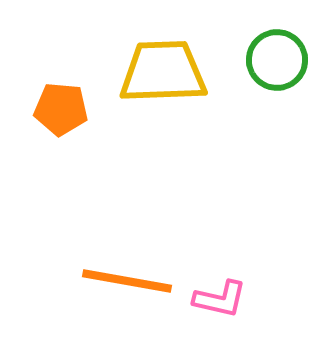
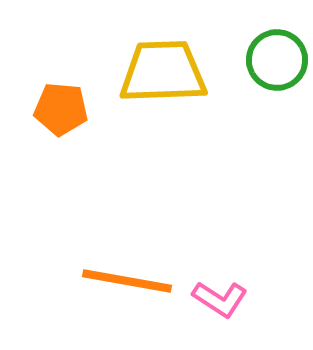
pink L-shape: rotated 20 degrees clockwise
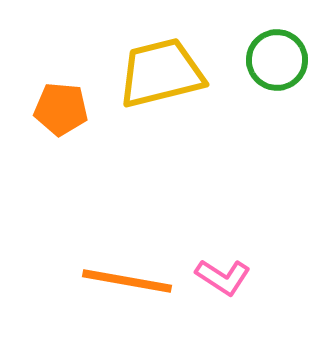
yellow trapezoid: moved 2 px left, 1 px down; rotated 12 degrees counterclockwise
pink L-shape: moved 3 px right, 22 px up
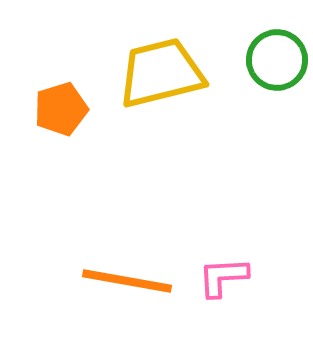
orange pentagon: rotated 22 degrees counterclockwise
pink L-shape: rotated 144 degrees clockwise
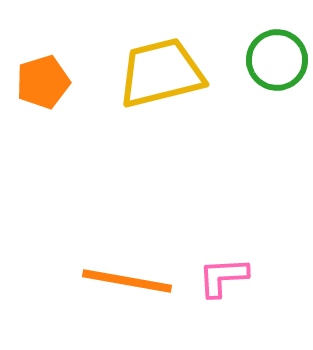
orange pentagon: moved 18 px left, 27 px up
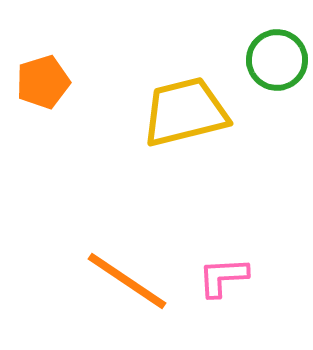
yellow trapezoid: moved 24 px right, 39 px down
orange line: rotated 24 degrees clockwise
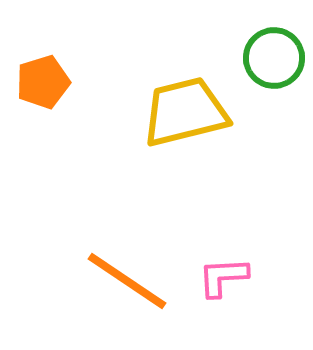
green circle: moved 3 px left, 2 px up
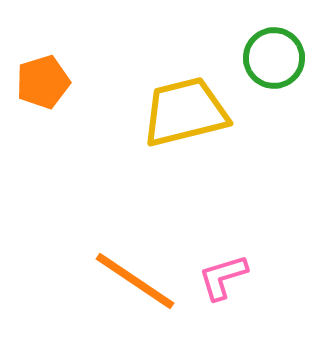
pink L-shape: rotated 14 degrees counterclockwise
orange line: moved 8 px right
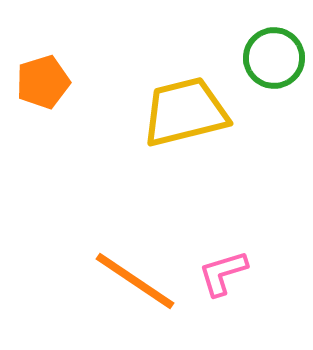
pink L-shape: moved 4 px up
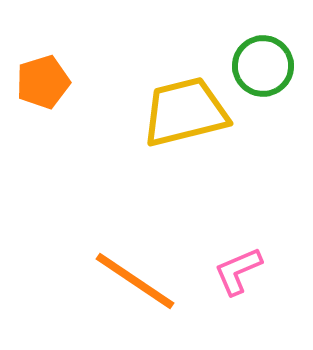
green circle: moved 11 px left, 8 px down
pink L-shape: moved 15 px right, 2 px up; rotated 6 degrees counterclockwise
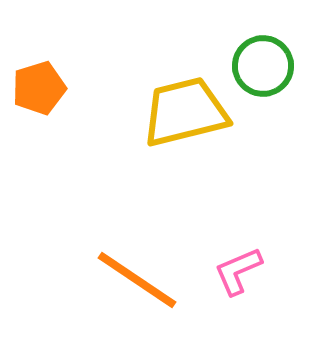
orange pentagon: moved 4 px left, 6 px down
orange line: moved 2 px right, 1 px up
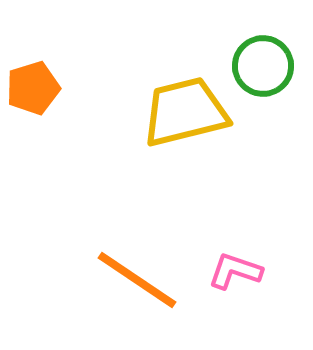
orange pentagon: moved 6 px left
pink L-shape: moved 3 px left; rotated 42 degrees clockwise
